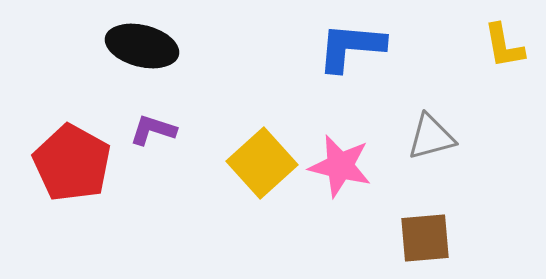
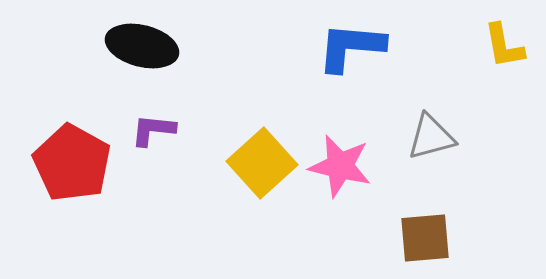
purple L-shape: rotated 12 degrees counterclockwise
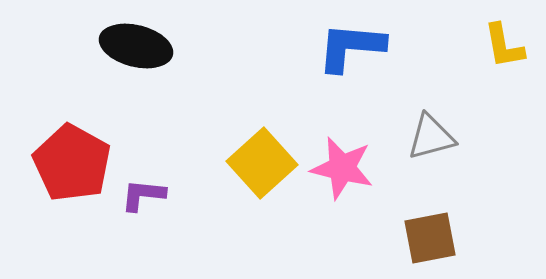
black ellipse: moved 6 px left
purple L-shape: moved 10 px left, 65 px down
pink star: moved 2 px right, 2 px down
brown square: moved 5 px right; rotated 6 degrees counterclockwise
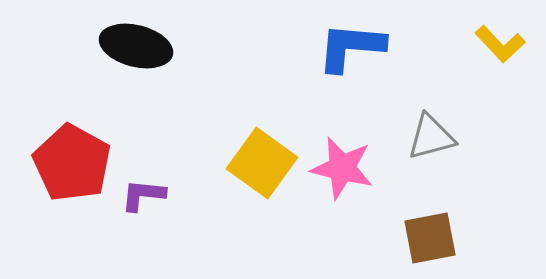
yellow L-shape: moved 4 px left, 2 px up; rotated 33 degrees counterclockwise
yellow square: rotated 12 degrees counterclockwise
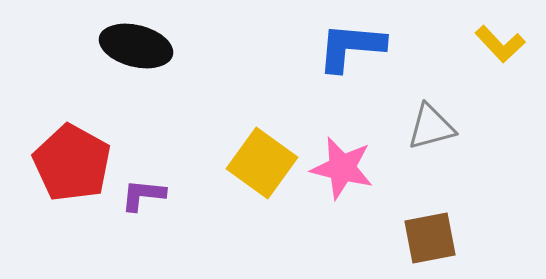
gray triangle: moved 10 px up
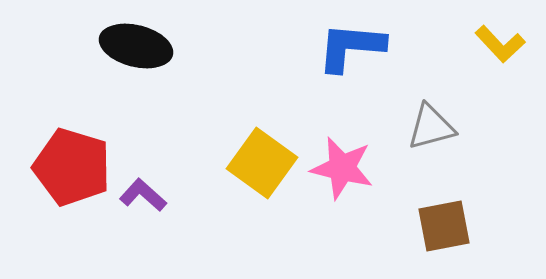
red pentagon: moved 4 px down; rotated 12 degrees counterclockwise
purple L-shape: rotated 36 degrees clockwise
brown square: moved 14 px right, 12 px up
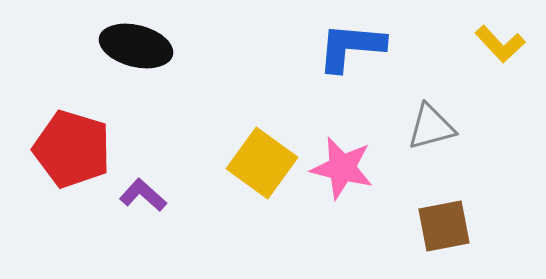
red pentagon: moved 18 px up
